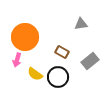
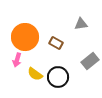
brown rectangle: moved 6 px left, 9 px up
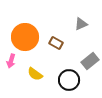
gray triangle: rotated 16 degrees counterclockwise
pink arrow: moved 6 px left, 1 px down
black circle: moved 11 px right, 3 px down
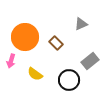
brown rectangle: rotated 16 degrees clockwise
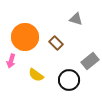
gray triangle: moved 5 px left, 5 px up; rotated 40 degrees clockwise
yellow semicircle: moved 1 px right, 1 px down
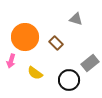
gray rectangle: moved 2 px down
yellow semicircle: moved 1 px left, 2 px up
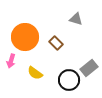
gray rectangle: moved 1 px left, 5 px down
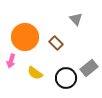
gray triangle: rotated 32 degrees clockwise
black circle: moved 3 px left, 2 px up
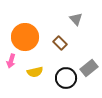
brown rectangle: moved 4 px right
yellow semicircle: moved 1 px up; rotated 49 degrees counterclockwise
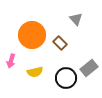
orange circle: moved 7 px right, 2 px up
